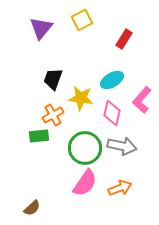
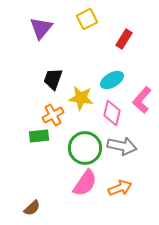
yellow square: moved 5 px right, 1 px up
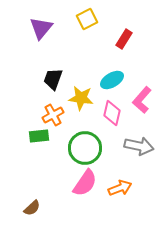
gray arrow: moved 17 px right
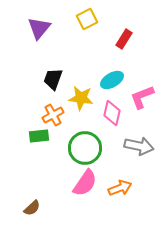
purple triangle: moved 2 px left
pink L-shape: moved 3 px up; rotated 28 degrees clockwise
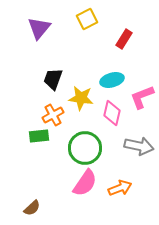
cyan ellipse: rotated 15 degrees clockwise
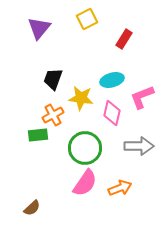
green rectangle: moved 1 px left, 1 px up
gray arrow: rotated 12 degrees counterclockwise
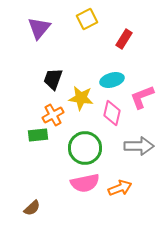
pink semicircle: rotated 44 degrees clockwise
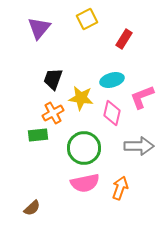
orange cross: moved 2 px up
green circle: moved 1 px left
orange arrow: rotated 50 degrees counterclockwise
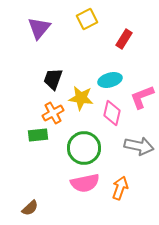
cyan ellipse: moved 2 px left
gray arrow: rotated 12 degrees clockwise
brown semicircle: moved 2 px left
